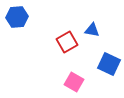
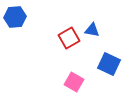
blue hexagon: moved 2 px left
red square: moved 2 px right, 4 px up
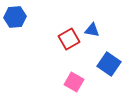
red square: moved 1 px down
blue square: rotated 10 degrees clockwise
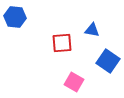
blue hexagon: rotated 10 degrees clockwise
red square: moved 7 px left, 4 px down; rotated 25 degrees clockwise
blue square: moved 1 px left, 3 px up
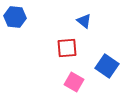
blue triangle: moved 8 px left, 9 px up; rotated 28 degrees clockwise
red square: moved 5 px right, 5 px down
blue square: moved 1 px left, 5 px down
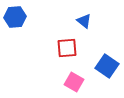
blue hexagon: rotated 10 degrees counterclockwise
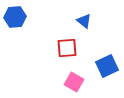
blue square: rotated 30 degrees clockwise
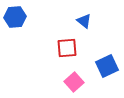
pink square: rotated 18 degrees clockwise
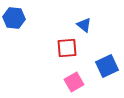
blue hexagon: moved 1 px left, 1 px down; rotated 10 degrees clockwise
blue triangle: moved 4 px down
pink square: rotated 12 degrees clockwise
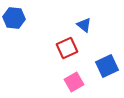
red square: rotated 20 degrees counterclockwise
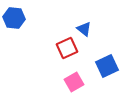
blue triangle: moved 4 px down
